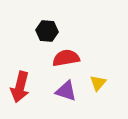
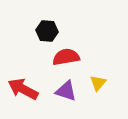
red semicircle: moved 1 px up
red arrow: moved 3 px right, 2 px down; rotated 104 degrees clockwise
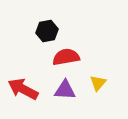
black hexagon: rotated 15 degrees counterclockwise
purple triangle: moved 1 px left, 1 px up; rotated 15 degrees counterclockwise
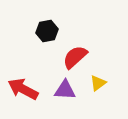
red semicircle: moved 9 px right; rotated 32 degrees counterclockwise
yellow triangle: rotated 12 degrees clockwise
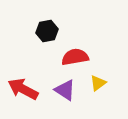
red semicircle: rotated 32 degrees clockwise
purple triangle: rotated 30 degrees clockwise
